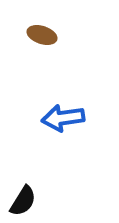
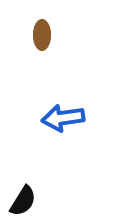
brown ellipse: rotated 72 degrees clockwise
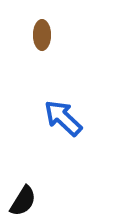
blue arrow: rotated 51 degrees clockwise
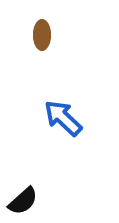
black semicircle: rotated 16 degrees clockwise
